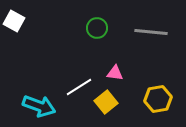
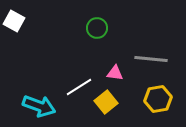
gray line: moved 27 px down
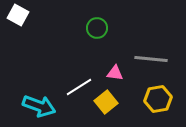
white square: moved 4 px right, 6 px up
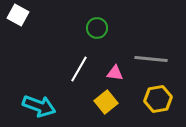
white line: moved 18 px up; rotated 28 degrees counterclockwise
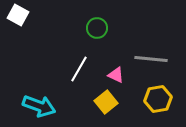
pink triangle: moved 1 px right, 2 px down; rotated 18 degrees clockwise
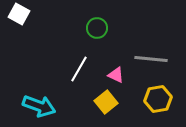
white square: moved 1 px right, 1 px up
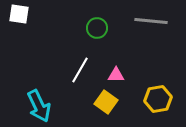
white square: rotated 20 degrees counterclockwise
gray line: moved 38 px up
white line: moved 1 px right, 1 px down
pink triangle: rotated 24 degrees counterclockwise
yellow square: rotated 15 degrees counterclockwise
cyan arrow: rotated 44 degrees clockwise
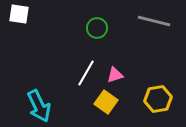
gray line: moved 3 px right; rotated 8 degrees clockwise
white line: moved 6 px right, 3 px down
pink triangle: moved 1 px left; rotated 18 degrees counterclockwise
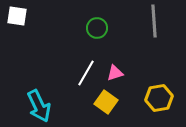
white square: moved 2 px left, 2 px down
gray line: rotated 72 degrees clockwise
pink triangle: moved 2 px up
yellow hexagon: moved 1 px right, 1 px up
